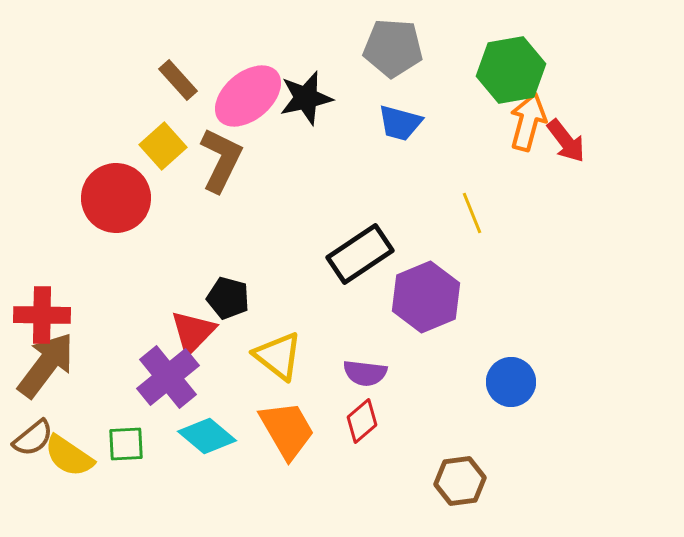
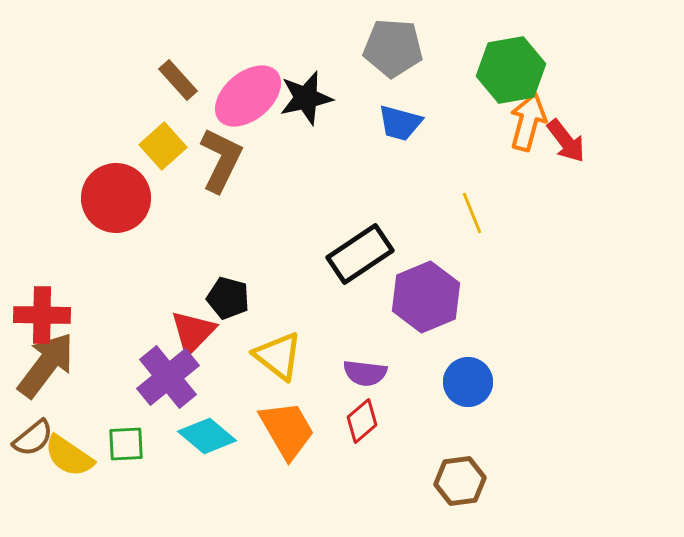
blue circle: moved 43 px left
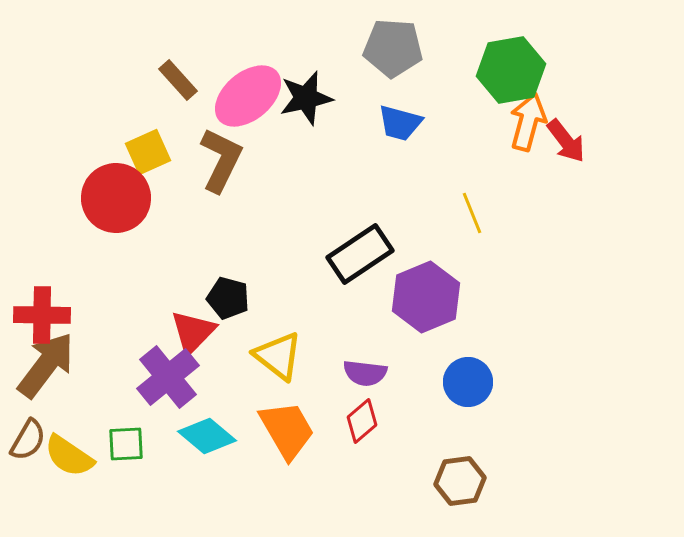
yellow square: moved 15 px left, 6 px down; rotated 18 degrees clockwise
brown semicircle: moved 5 px left, 2 px down; rotated 21 degrees counterclockwise
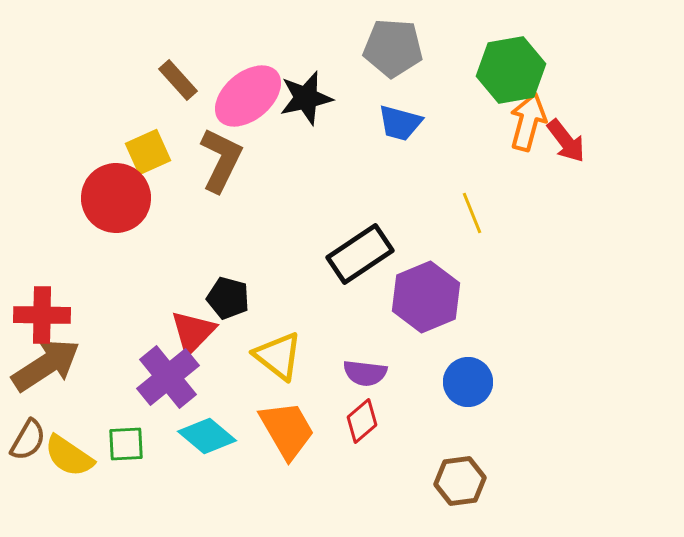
brown arrow: rotated 20 degrees clockwise
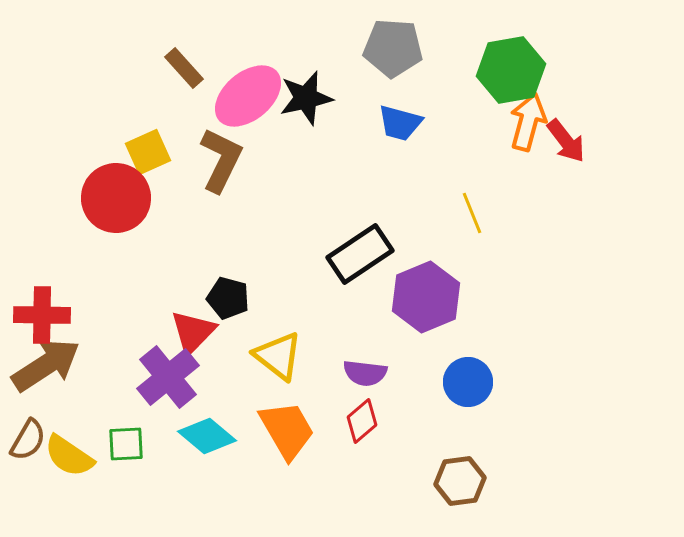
brown rectangle: moved 6 px right, 12 px up
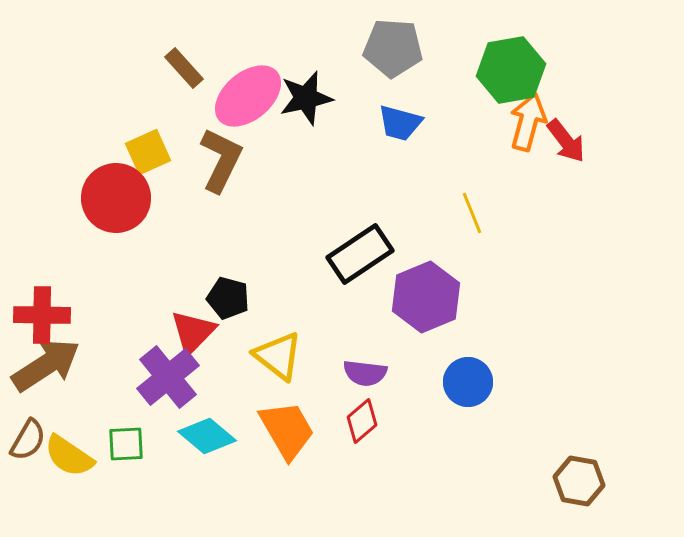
brown hexagon: moved 119 px right; rotated 18 degrees clockwise
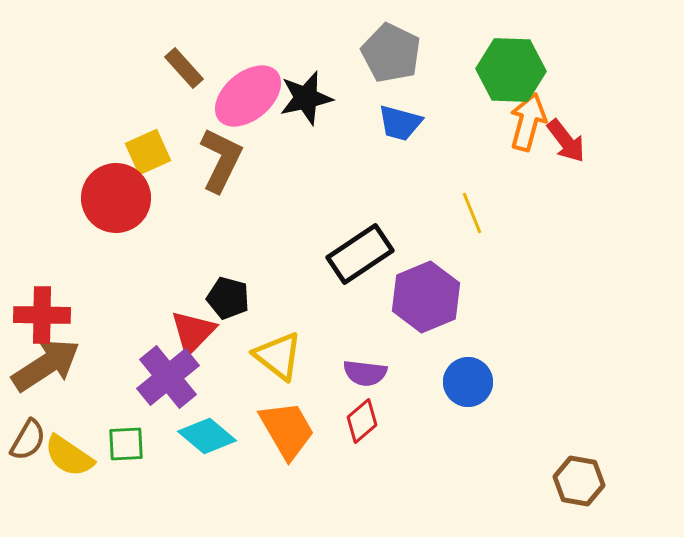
gray pentagon: moved 2 px left, 5 px down; rotated 22 degrees clockwise
green hexagon: rotated 12 degrees clockwise
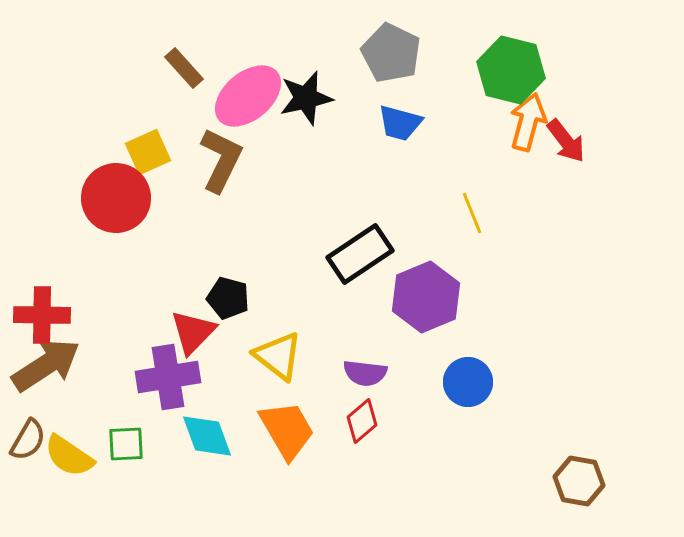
green hexagon: rotated 12 degrees clockwise
purple cross: rotated 30 degrees clockwise
cyan diamond: rotated 30 degrees clockwise
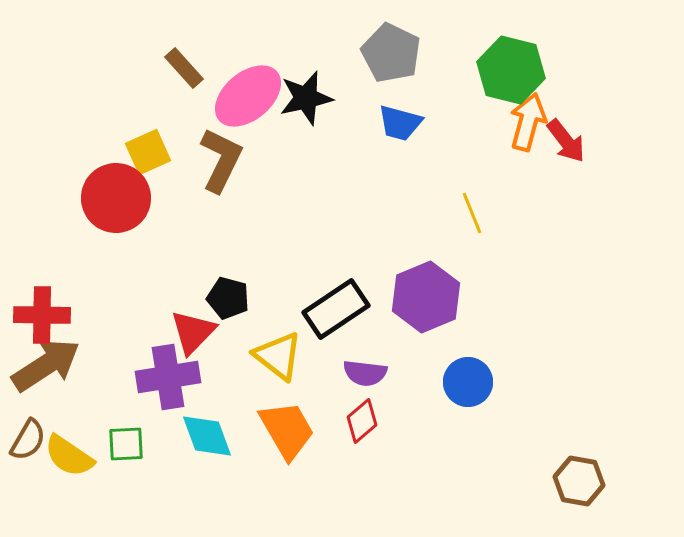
black rectangle: moved 24 px left, 55 px down
